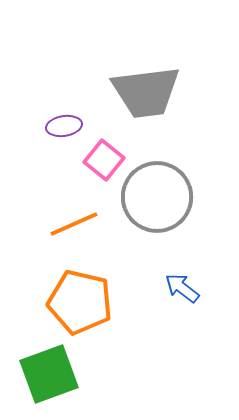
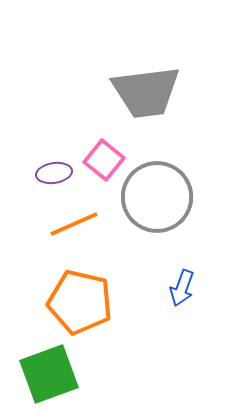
purple ellipse: moved 10 px left, 47 px down
blue arrow: rotated 108 degrees counterclockwise
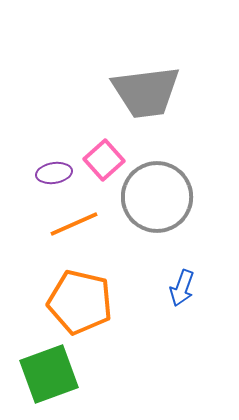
pink square: rotated 9 degrees clockwise
